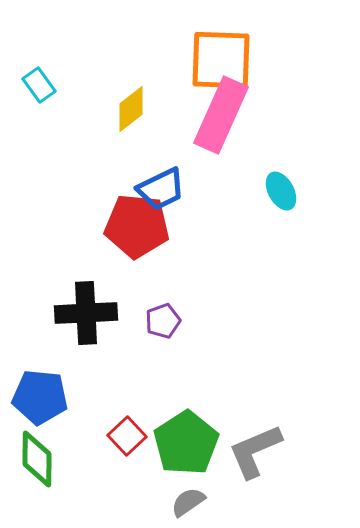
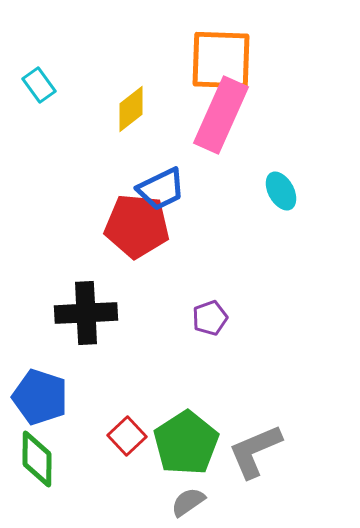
purple pentagon: moved 47 px right, 3 px up
blue pentagon: rotated 12 degrees clockwise
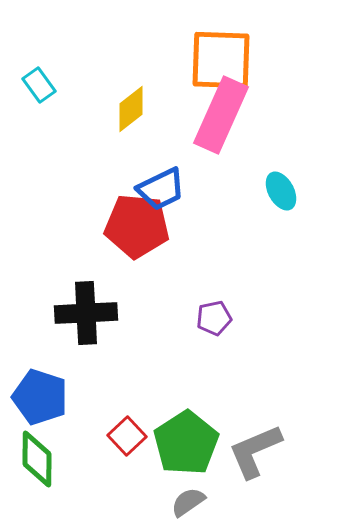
purple pentagon: moved 4 px right; rotated 8 degrees clockwise
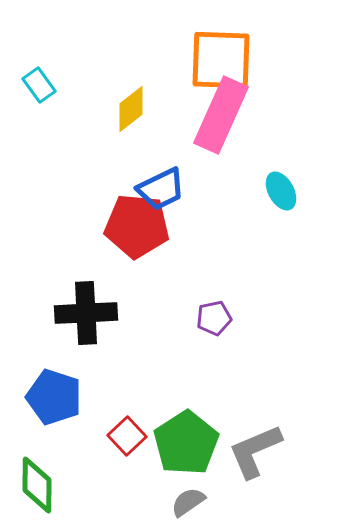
blue pentagon: moved 14 px right
green diamond: moved 26 px down
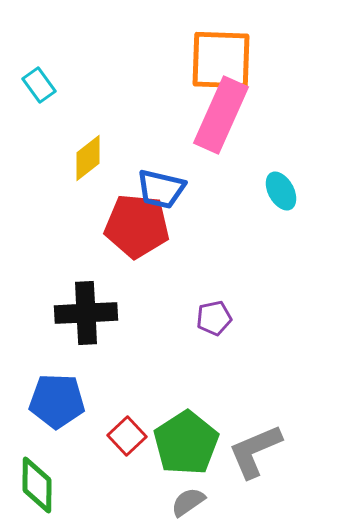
yellow diamond: moved 43 px left, 49 px down
blue trapezoid: rotated 39 degrees clockwise
blue pentagon: moved 3 px right, 4 px down; rotated 16 degrees counterclockwise
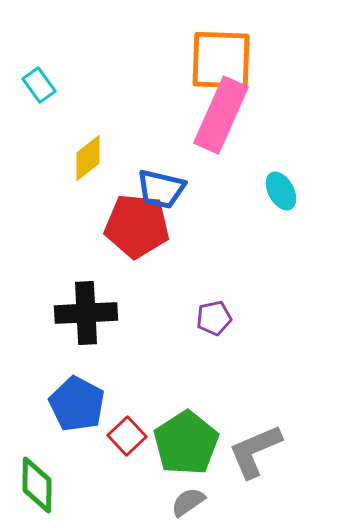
blue pentagon: moved 20 px right, 3 px down; rotated 26 degrees clockwise
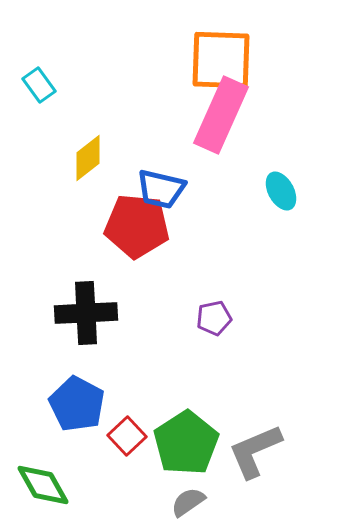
green diamond: moved 6 px right; rotated 30 degrees counterclockwise
